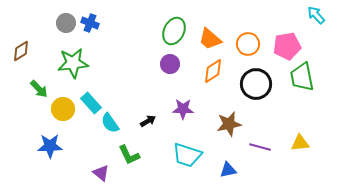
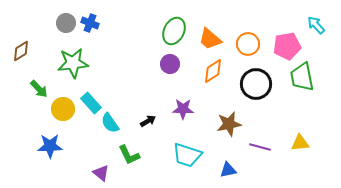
cyan arrow: moved 10 px down
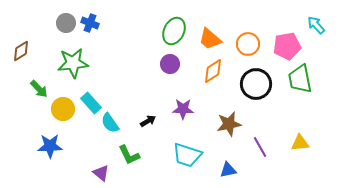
green trapezoid: moved 2 px left, 2 px down
purple line: rotated 45 degrees clockwise
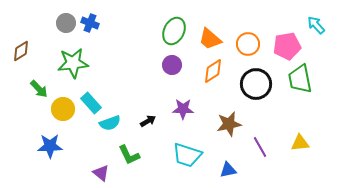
purple circle: moved 2 px right, 1 px down
cyan semicircle: rotated 75 degrees counterclockwise
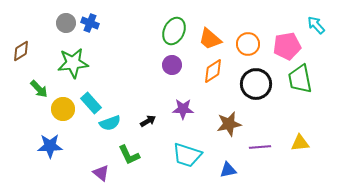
purple line: rotated 65 degrees counterclockwise
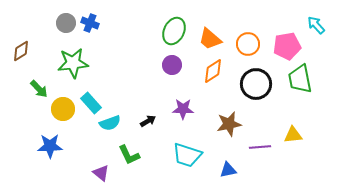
yellow triangle: moved 7 px left, 8 px up
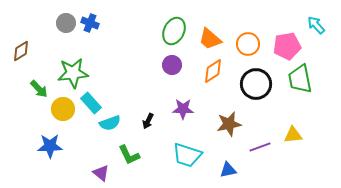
green star: moved 10 px down
black arrow: rotated 147 degrees clockwise
purple line: rotated 15 degrees counterclockwise
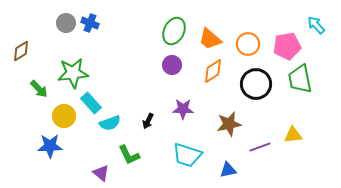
yellow circle: moved 1 px right, 7 px down
